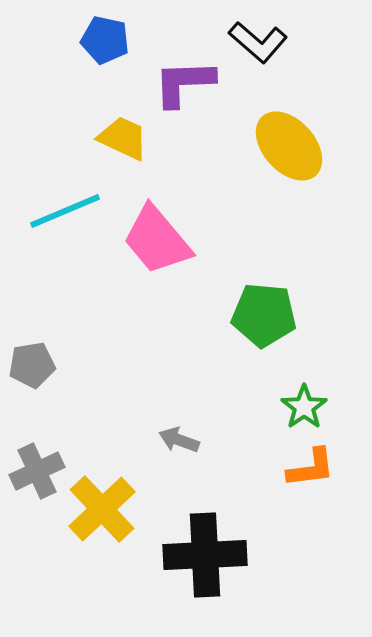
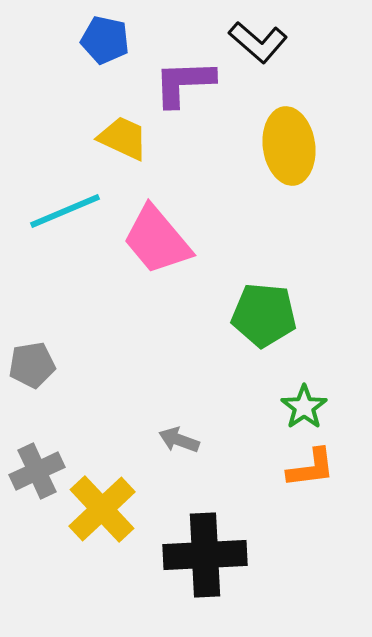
yellow ellipse: rotated 34 degrees clockwise
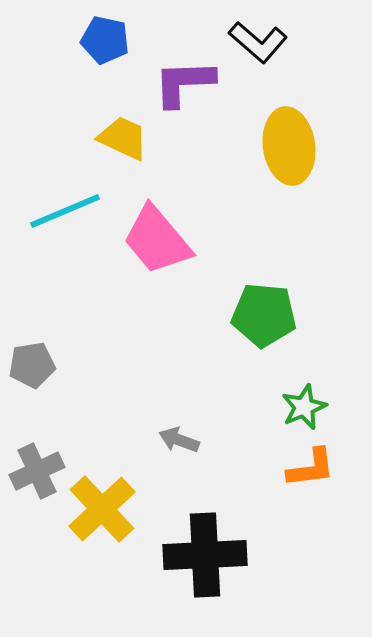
green star: rotated 12 degrees clockwise
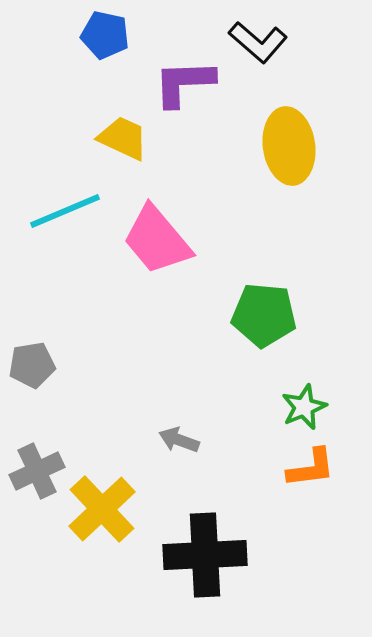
blue pentagon: moved 5 px up
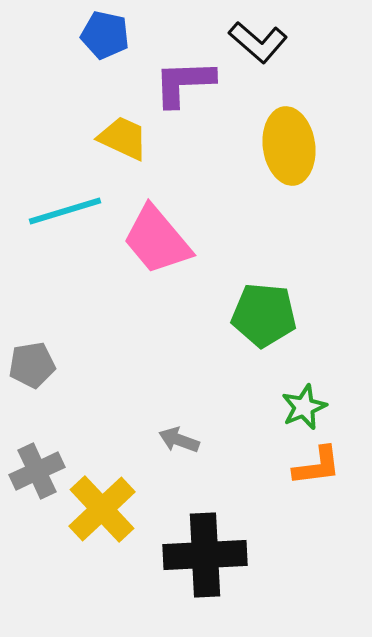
cyan line: rotated 6 degrees clockwise
orange L-shape: moved 6 px right, 2 px up
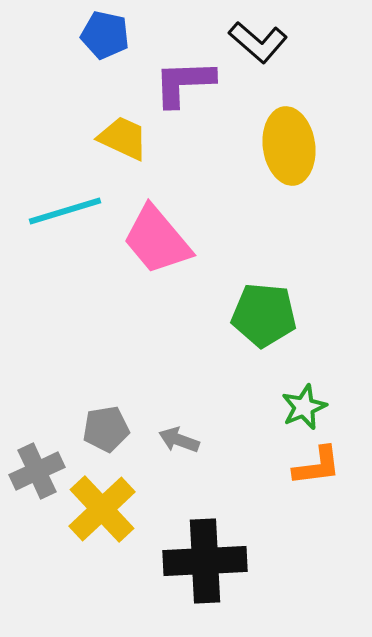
gray pentagon: moved 74 px right, 64 px down
black cross: moved 6 px down
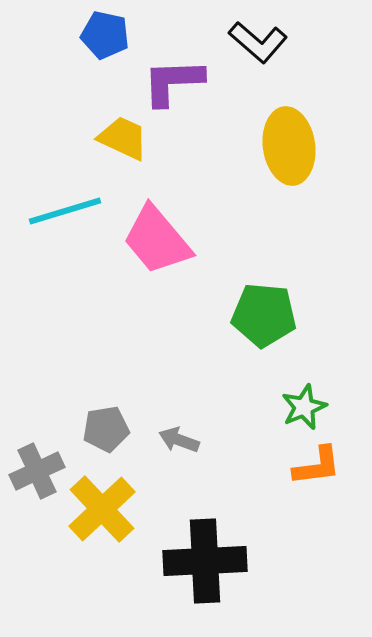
purple L-shape: moved 11 px left, 1 px up
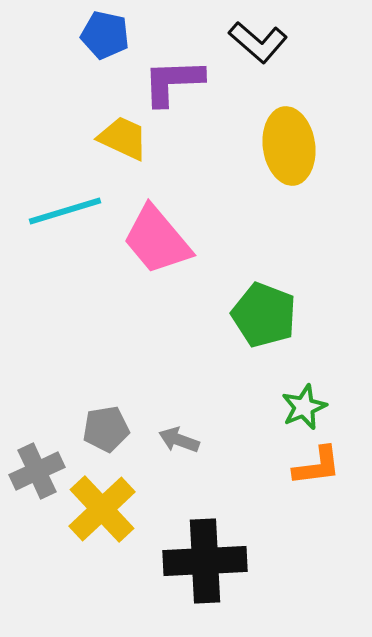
green pentagon: rotated 16 degrees clockwise
